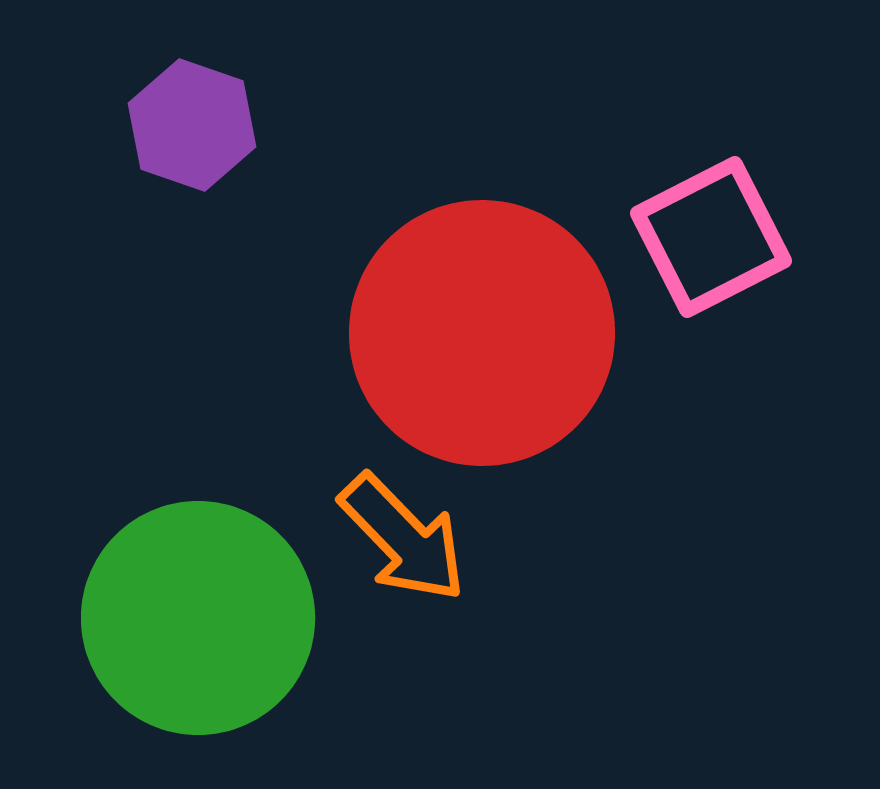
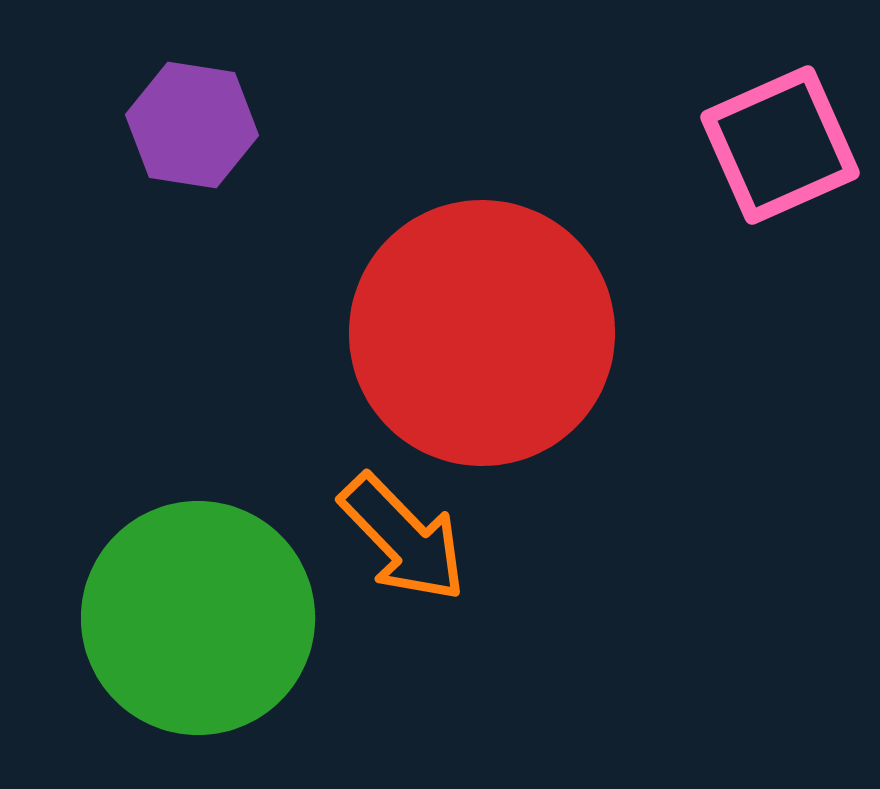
purple hexagon: rotated 10 degrees counterclockwise
pink square: moved 69 px right, 92 px up; rotated 3 degrees clockwise
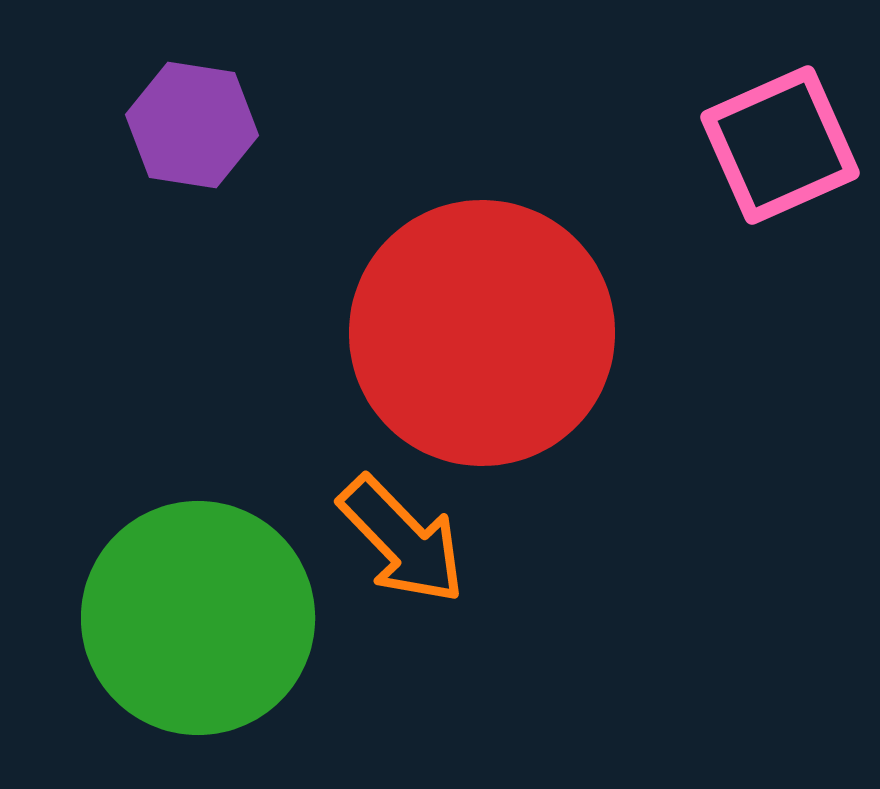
orange arrow: moved 1 px left, 2 px down
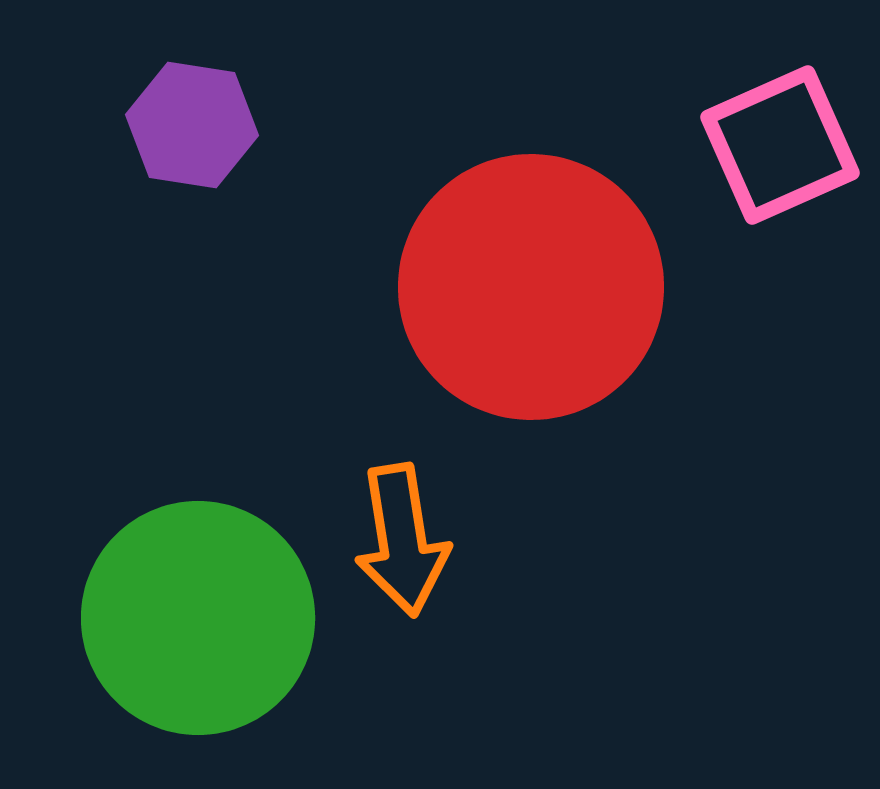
red circle: moved 49 px right, 46 px up
orange arrow: rotated 35 degrees clockwise
